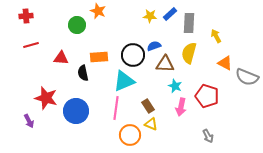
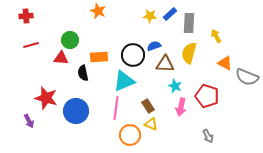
green circle: moved 7 px left, 15 px down
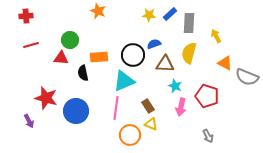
yellow star: moved 1 px left, 1 px up
blue semicircle: moved 2 px up
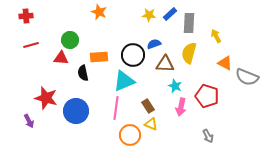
orange star: moved 1 px right, 1 px down
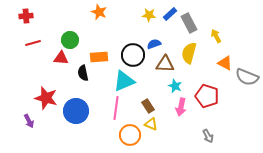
gray rectangle: rotated 30 degrees counterclockwise
red line: moved 2 px right, 2 px up
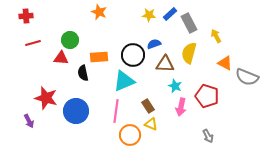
pink line: moved 3 px down
